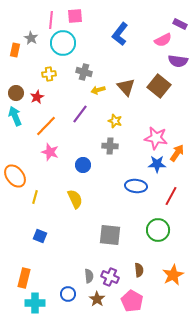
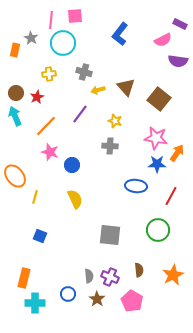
brown square at (159, 86): moved 13 px down
blue circle at (83, 165): moved 11 px left
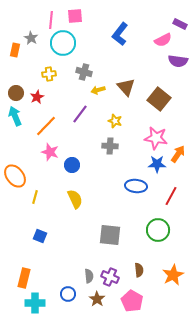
orange arrow at (177, 153): moved 1 px right, 1 px down
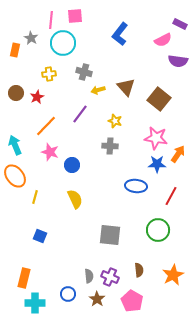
cyan arrow at (15, 116): moved 29 px down
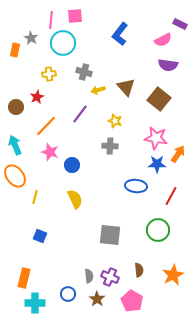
purple semicircle at (178, 61): moved 10 px left, 4 px down
brown circle at (16, 93): moved 14 px down
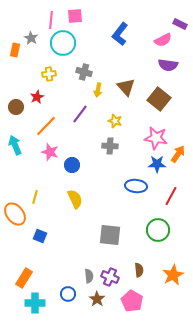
yellow arrow at (98, 90): rotated 64 degrees counterclockwise
orange ellipse at (15, 176): moved 38 px down
orange rectangle at (24, 278): rotated 18 degrees clockwise
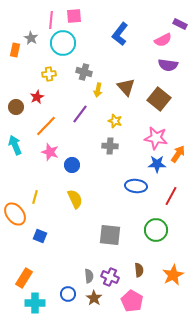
pink square at (75, 16): moved 1 px left
green circle at (158, 230): moved 2 px left
brown star at (97, 299): moved 3 px left, 1 px up
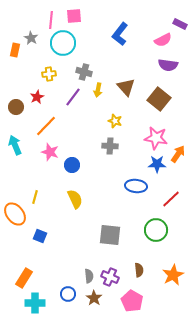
purple line at (80, 114): moved 7 px left, 17 px up
red line at (171, 196): moved 3 px down; rotated 18 degrees clockwise
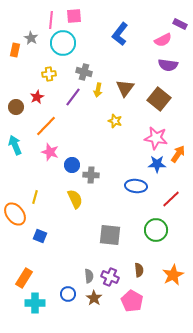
brown triangle at (126, 87): moved 1 px left, 1 px down; rotated 18 degrees clockwise
gray cross at (110, 146): moved 19 px left, 29 px down
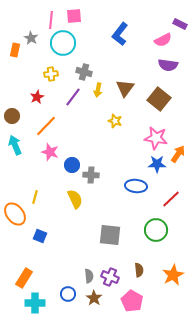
yellow cross at (49, 74): moved 2 px right
brown circle at (16, 107): moved 4 px left, 9 px down
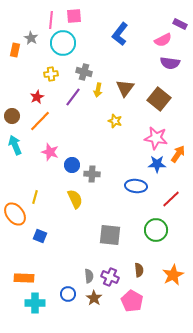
purple semicircle at (168, 65): moved 2 px right, 2 px up
orange line at (46, 126): moved 6 px left, 5 px up
gray cross at (91, 175): moved 1 px right, 1 px up
orange rectangle at (24, 278): rotated 60 degrees clockwise
